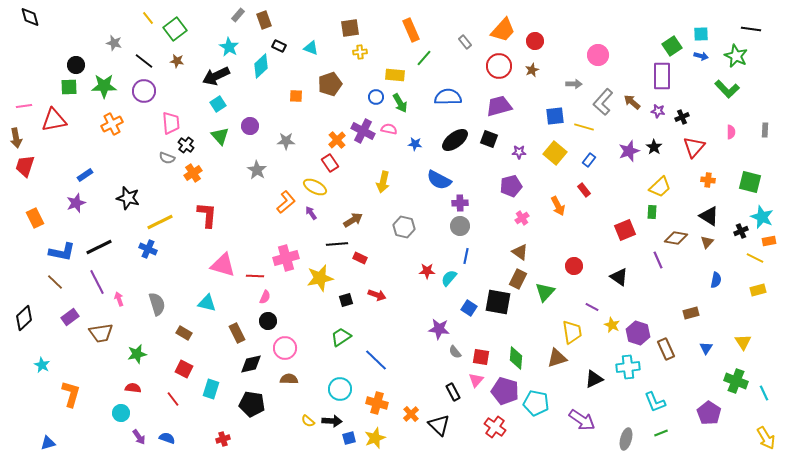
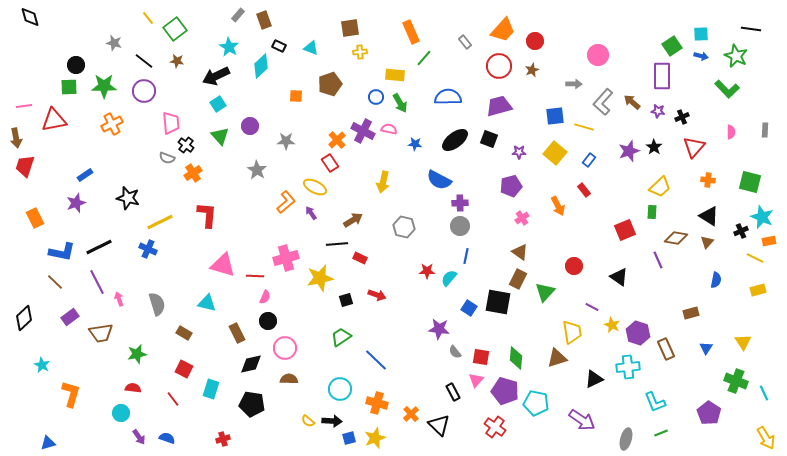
orange rectangle at (411, 30): moved 2 px down
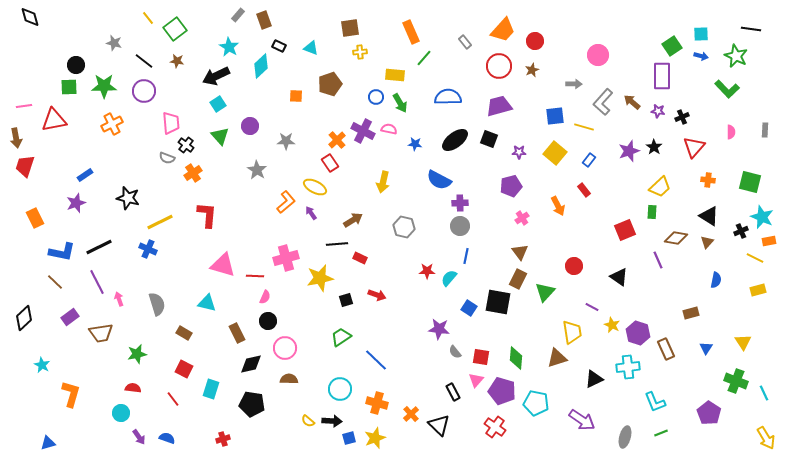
brown triangle at (520, 252): rotated 18 degrees clockwise
purple pentagon at (505, 391): moved 3 px left
gray ellipse at (626, 439): moved 1 px left, 2 px up
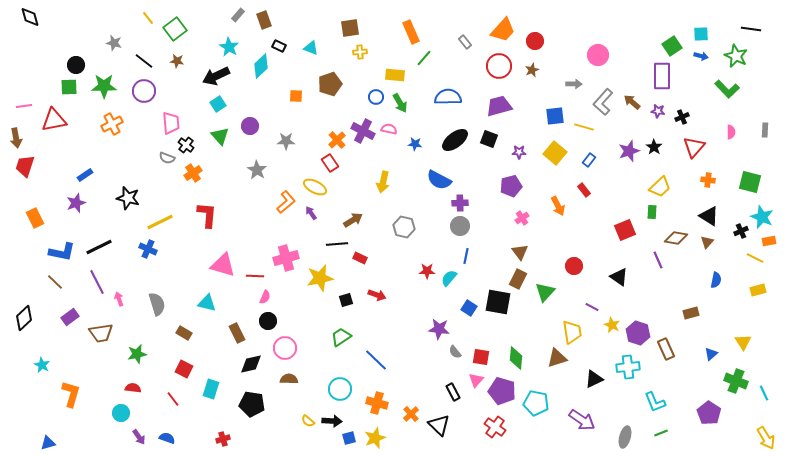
blue triangle at (706, 348): moved 5 px right, 6 px down; rotated 16 degrees clockwise
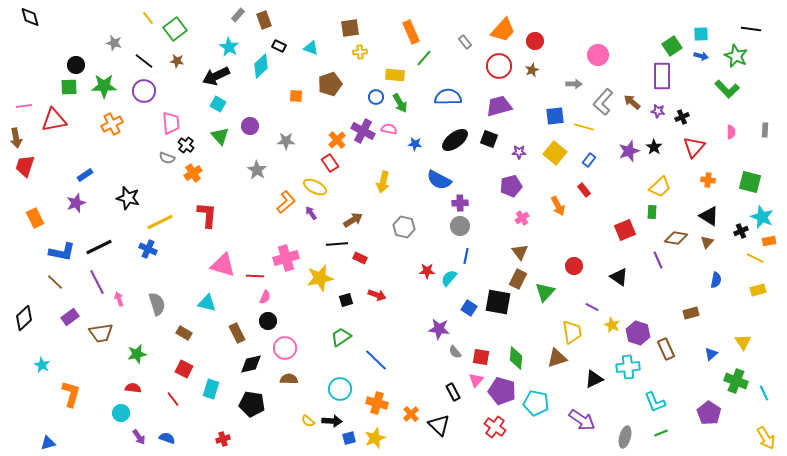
cyan square at (218, 104): rotated 28 degrees counterclockwise
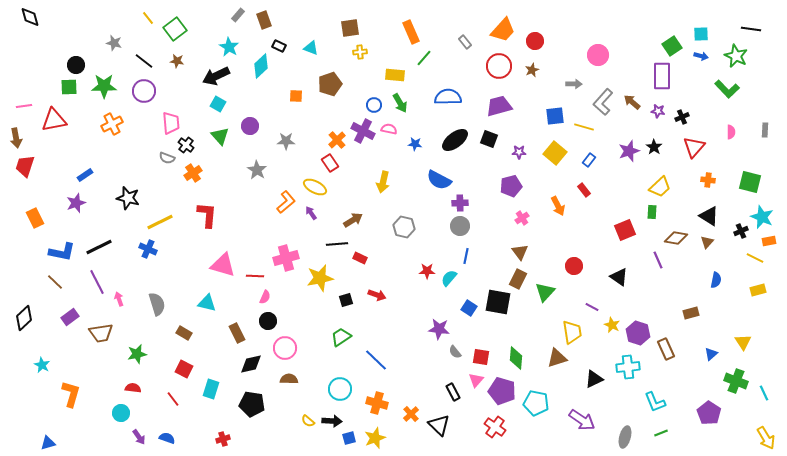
blue circle at (376, 97): moved 2 px left, 8 px down
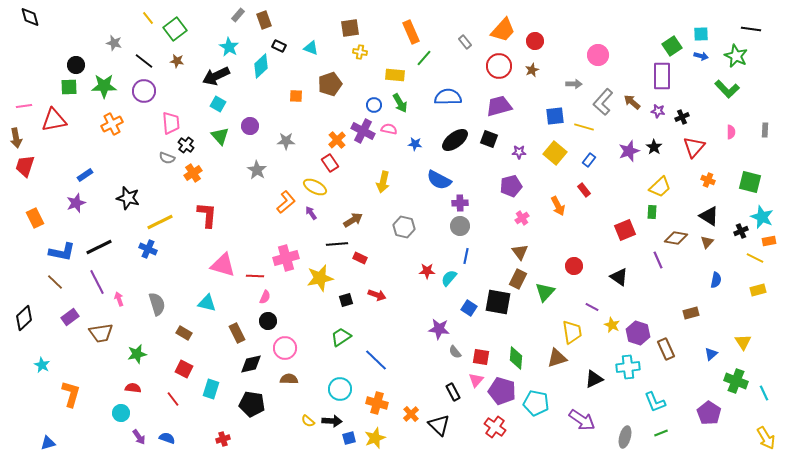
yellow cross at (360, 52): rotated 16 degrees clockwise
orange cross at (708, 180): rotated 16 degrees clockwise
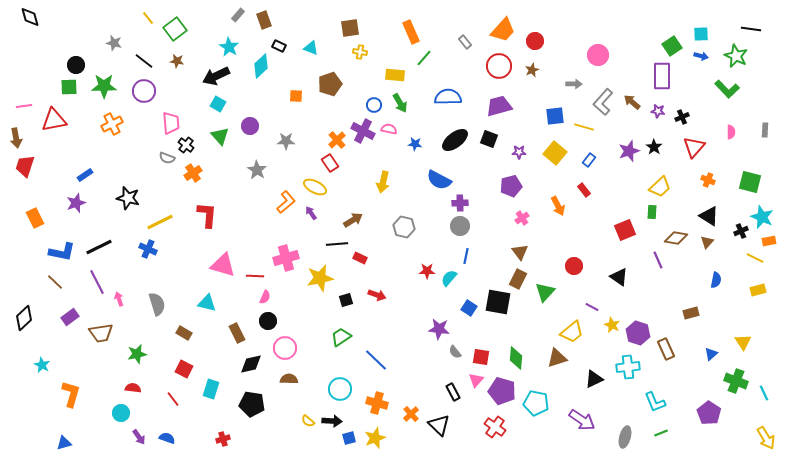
yellow trapezoid at (572, 332): rotated 60 degrees clockwise
blue triangle at (48, 443): moved 16 px right
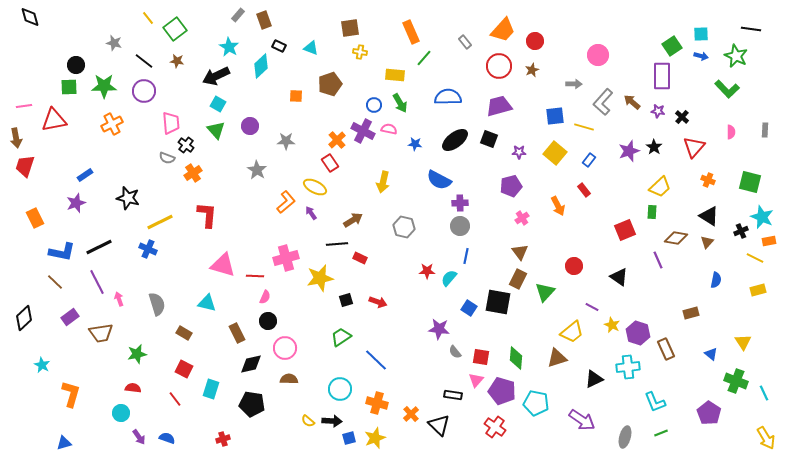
black cross at (682, 117): rotated 24 degrees counterclockwise
green triangle at (220, 136): moved 4 px left, 6 px up
red arrow at (377, 295): moved 1 px right, 7 px down
blue triangle at (711, 354): rotated 40 degrees counterclockwise
black rectangle at (453, 392): moved 3 px down; rotated 54 degrees counterclockwise
red line at (173, 399): moved 2 px right
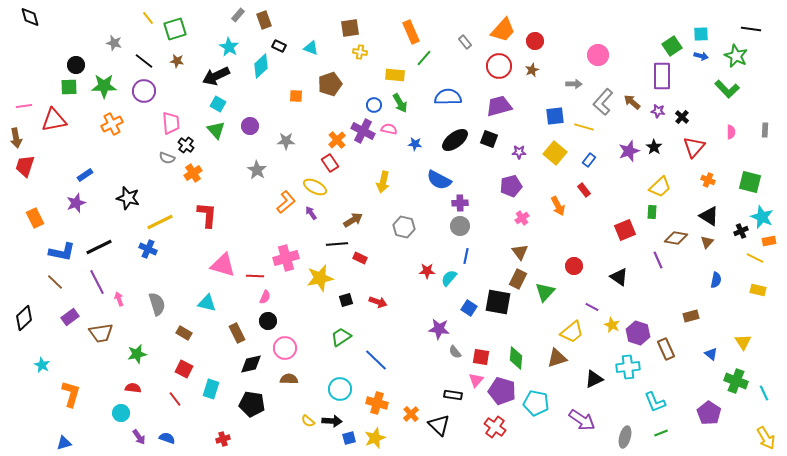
green square at (175, 29): rotated 20 degrees clockwise
yellow rectangle at (758, 290): rotated 28 degrees clockwise
brown rectangle at (691, 313): moved 3 px down
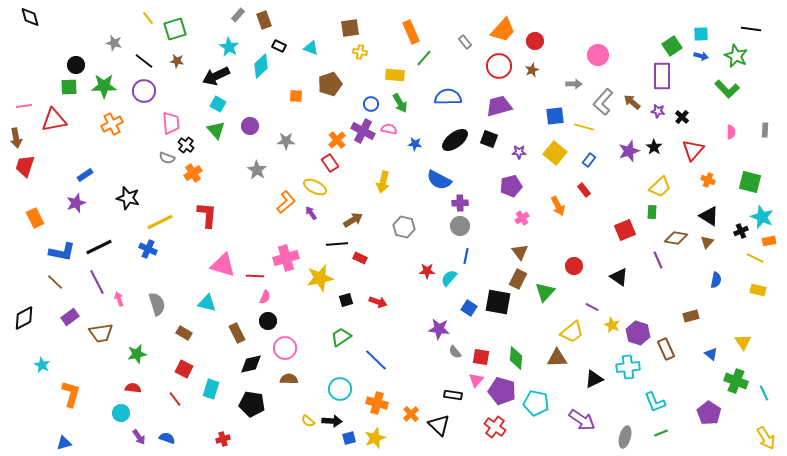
blue circle at (374, 105): moved 3 px left, 1 px up
red triangle at (694, 147): moved 1 px left, 3 px down
black diamond at (24, 318): rotated 15 degrees clockwise
brown triangle at (557, 358): rotated 15 degrees clockwise
